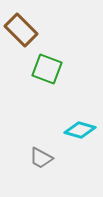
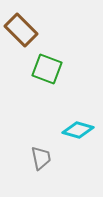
cyan diamond: moved 2 px left
gray trapezoid: rotated 130 degrees counterclockwise
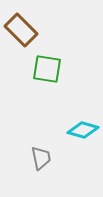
green square: rotated 12 degrees counterclockwise
cyan diamond: moved 5 px right
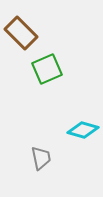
brown rectangle: moved 3 px down
green square: rotated 32 degrees counterclockwise
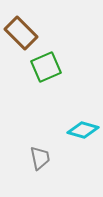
green square: moved 1 px left, 2 px up
gray trapezoid: moved 1 px left
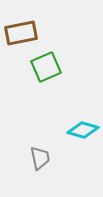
brown rectangle: rotated 56 degrees counterclockwise
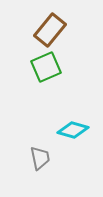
brown rectangle: moved 29 px right, 3 px up; rotated 40 degrees counterclockwise
cyan diamond: moved 10 px left
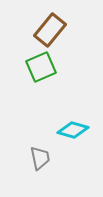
green square: moved 5 px left
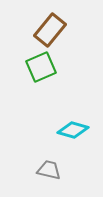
gray trapezoid: moved 9 px right, 12 px down; rotated 65 degrees counterclockwise
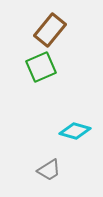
cyan diamond: moved 2 px right, 1 px down
gray trapezoid: rotated 135 degrees clockwise
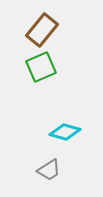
brown rectangle: moved 8 px left
cyan diamond: moved 10 px left, 1 px down
